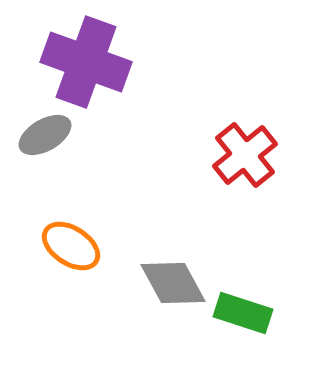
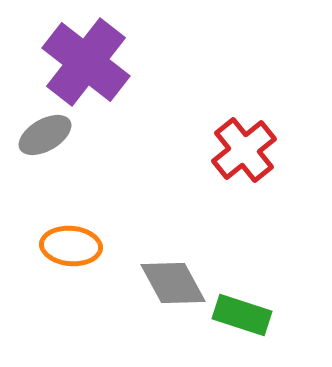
purple cross: rotated 18 degrees clockwise
red cross: moved 1 px left, 5 px up
orange ellipse: rotated 28 degrees counterclockwise
green rectangle: moved 1 px left, 2 px down
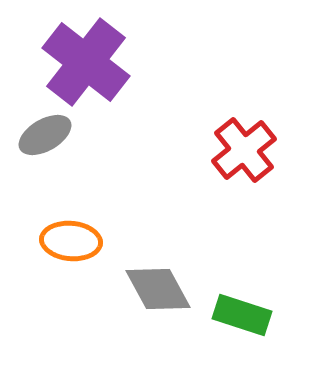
orange ellipse: moved 5 px up
gray diamond: moved 15 px left, 6 px down
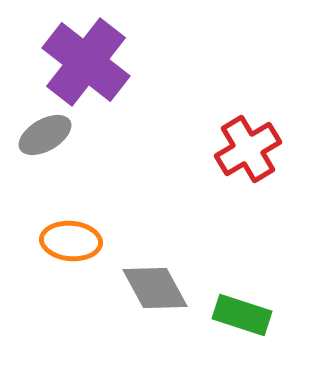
red cross: moved 4 px right, 1 px up; rotated 8 degrees clockwise
gray diamond: moved 3 px left, 1 px up
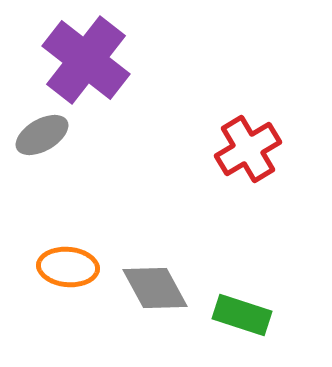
purple cross: moved 2 px up
gray ellipse: moved 3 px left
orange ellipse: moved 3 px left, 26 px down
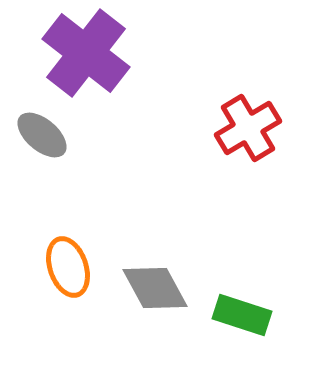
purple cross: moved 7 px up
gray ellipse: rotated 70 degrees clockwise
red cross: moved 21 px up
orange ellipse: rotated 66 degrees clockwise
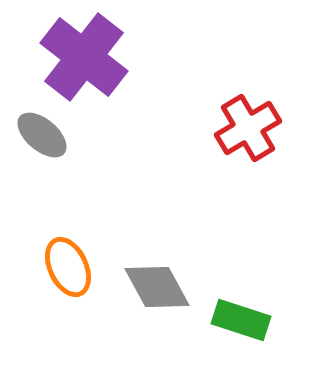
purple cross: moved 2 px left, 4 px down
orange ellipse: rotated 6 degrees counterclockwise
gray diamond: moved 2 px right, 1 px up
green rectangle: moved 1 px left, 5 px down
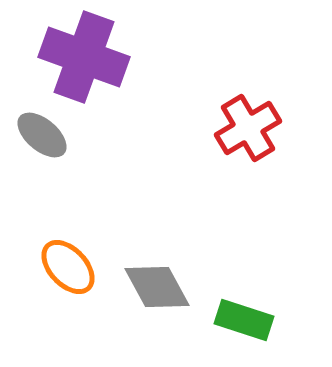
purple cross: rotated 18 degrees counterclockwise
orange ellipse: rotated 18 degrees counterclockwise
green rectangle: moved 3 px right
